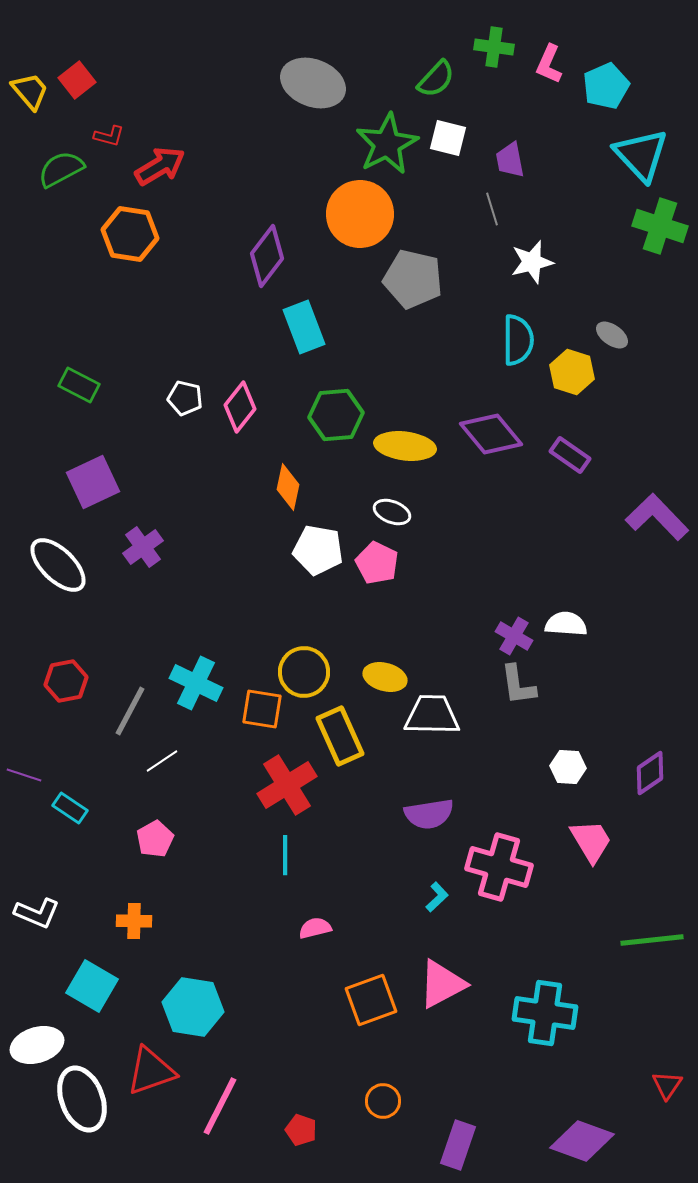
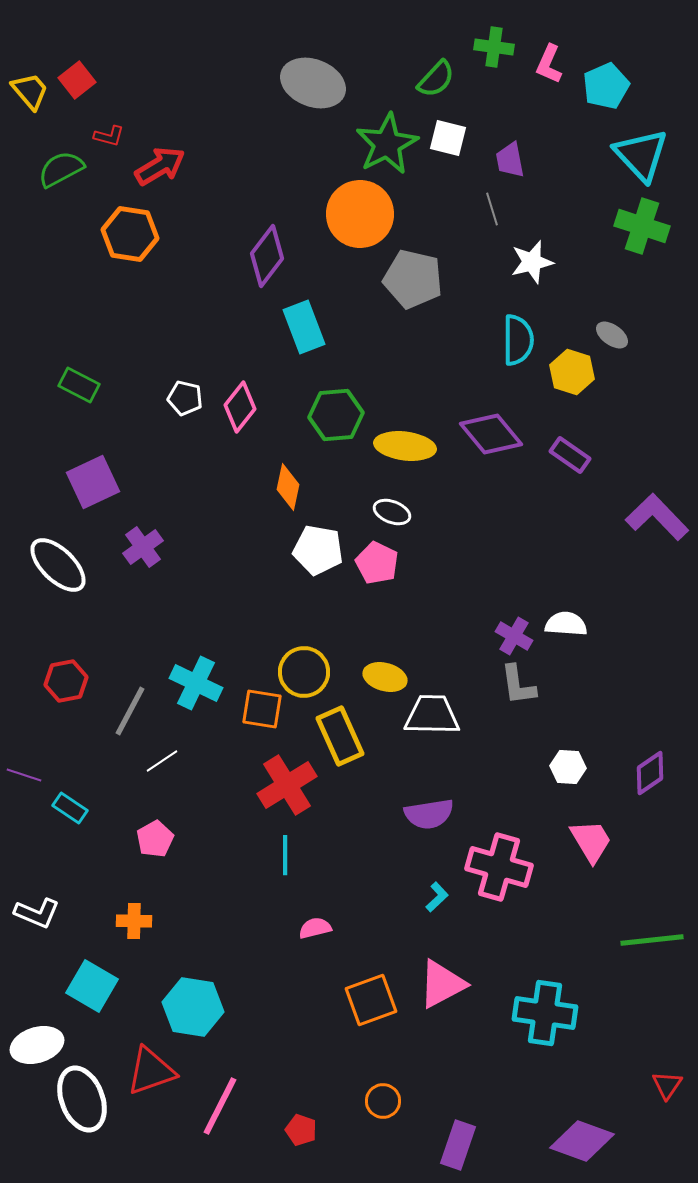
green cross at (660, 226): moved 18 px left
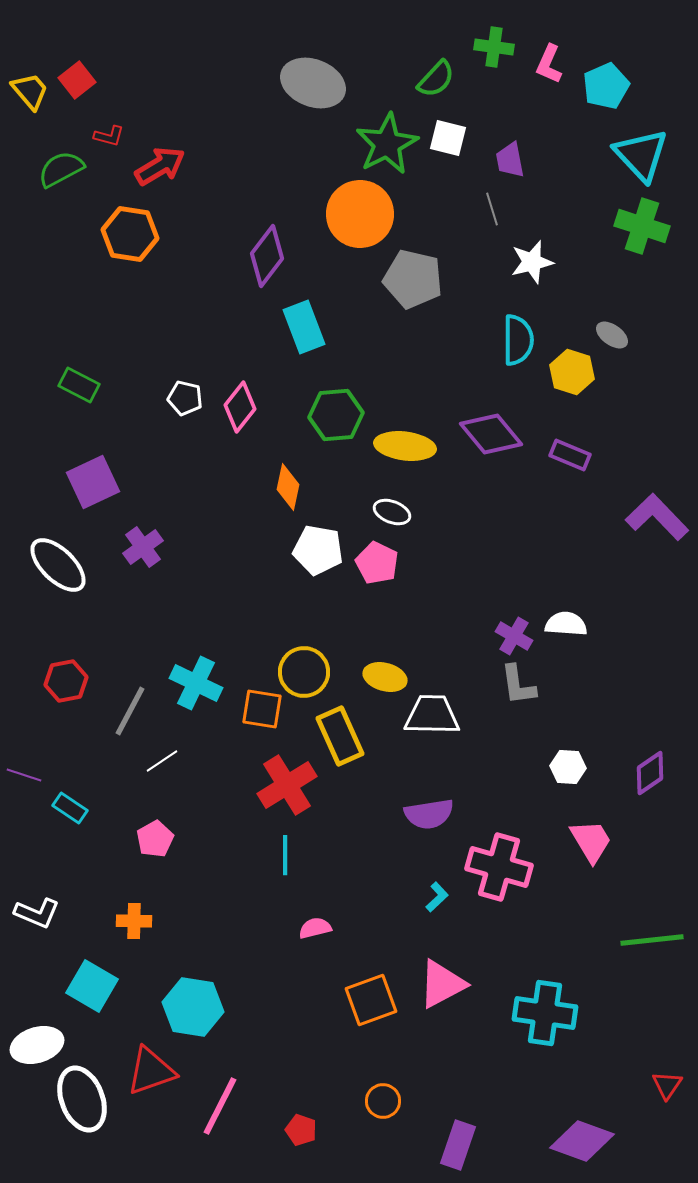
purple rectangle at (570, 455): rotated 12 degrees counterclockwise
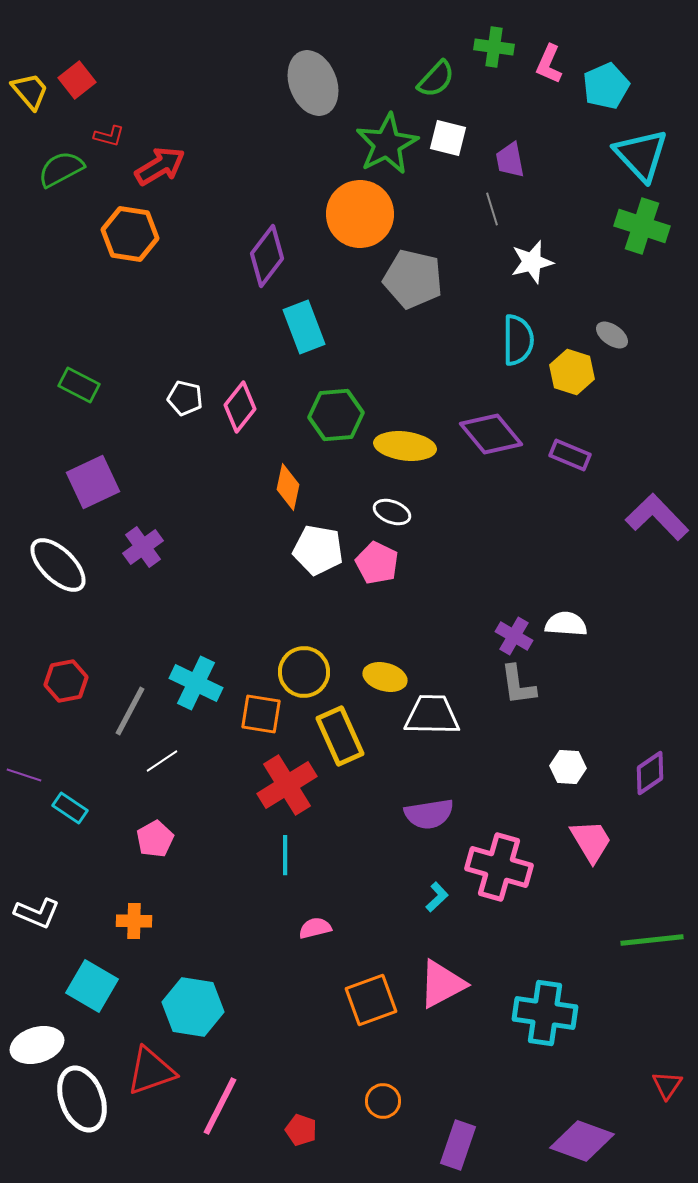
gray ellipse at (313, 83): rotated 48 degrees clockwise
orange square at (262, 709): moved 1 px left, 5 px down
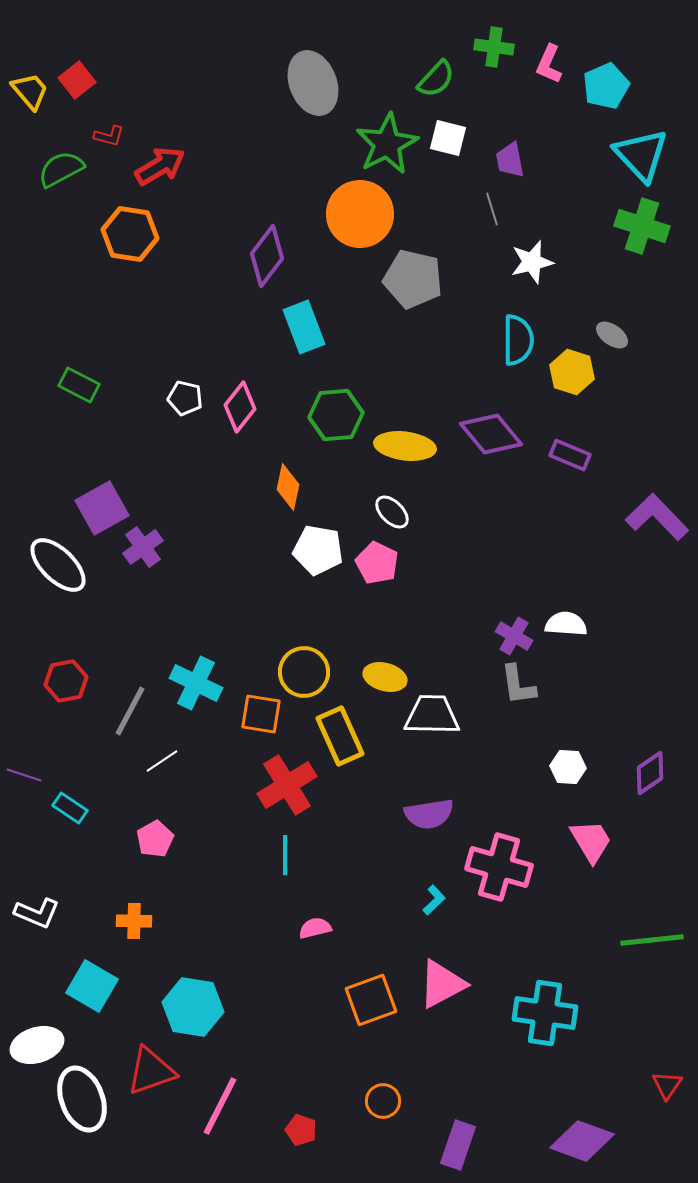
purple square at (93, 482): moved 9 px right, 26 px down; rotated 4 degrees counterclockwise
white ellipse at (392, 512): rotated 24 degrees clockwise
cyan L-shape at (437, 897): moved 3 px left, 3 px down
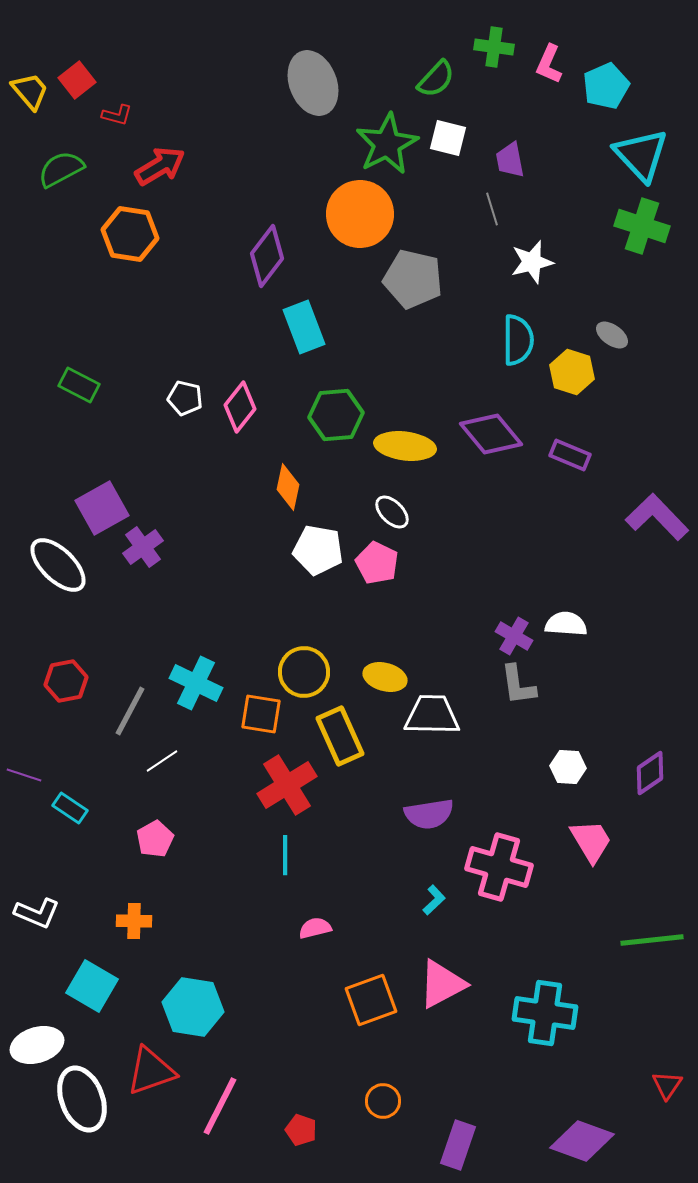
red L-shape at (109, 136): moved 8 px right, 21 px up
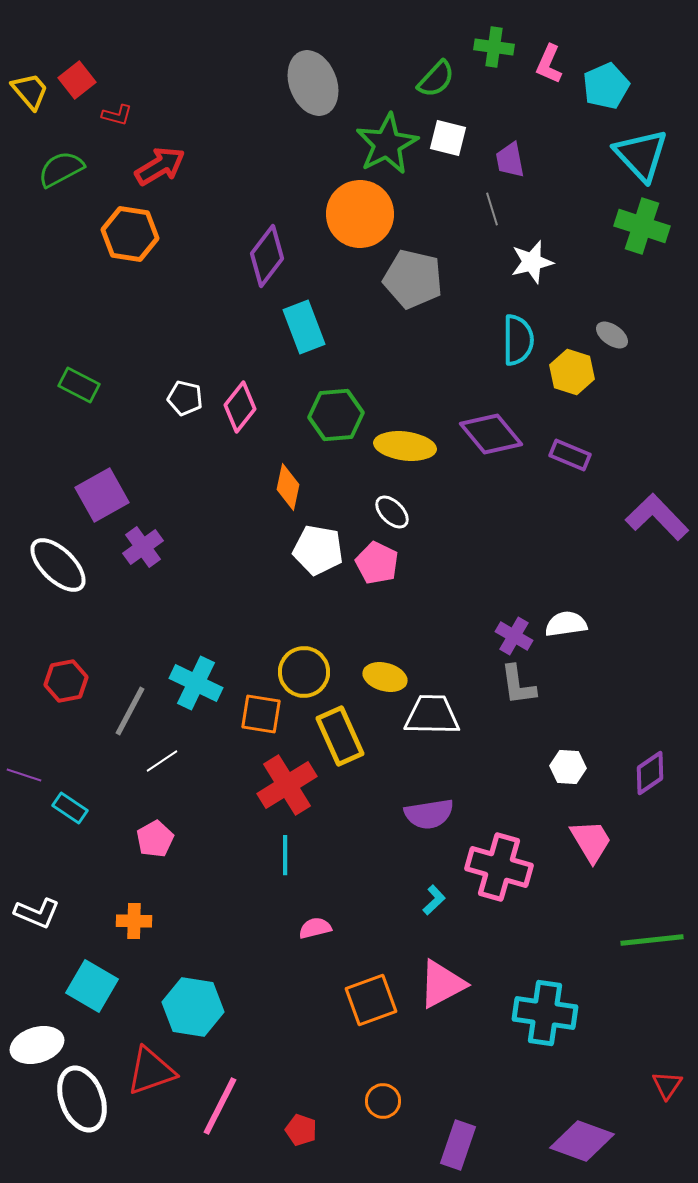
purple square at (102, 508): moved 13 px up
white semicircle at (566, 624): rotated 12 degrees counterclockwise
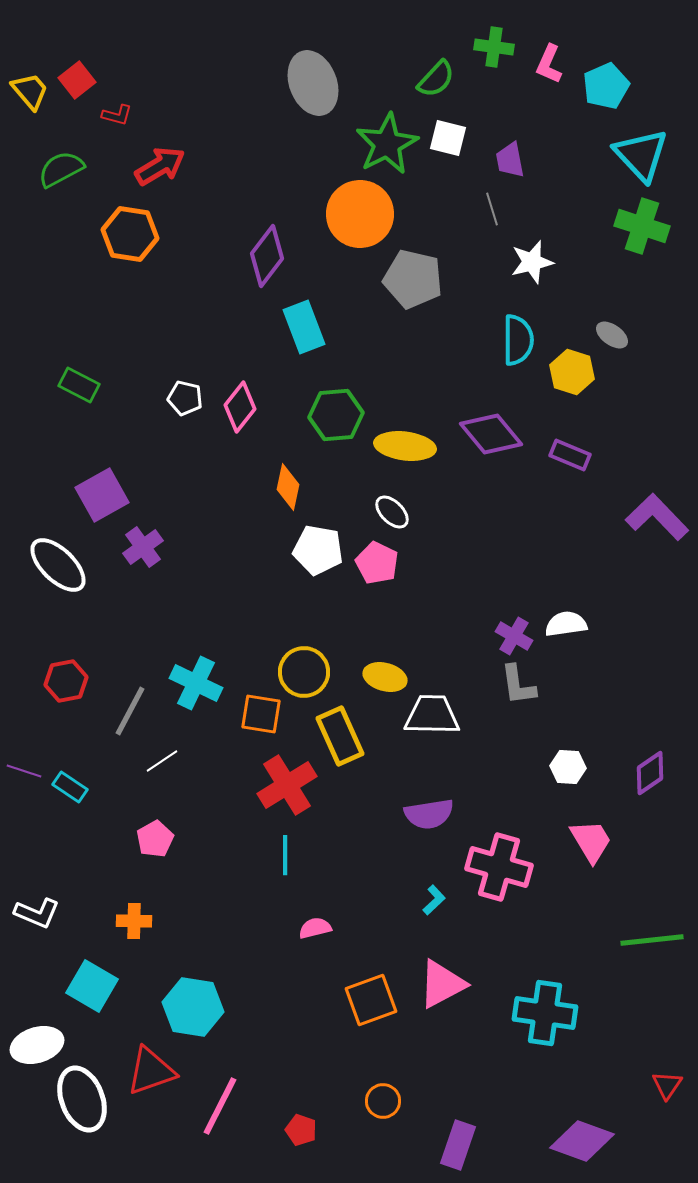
purple line at (24, 775): moved 4 px up
cyan rectangle at (70, 808): moved 21 px up
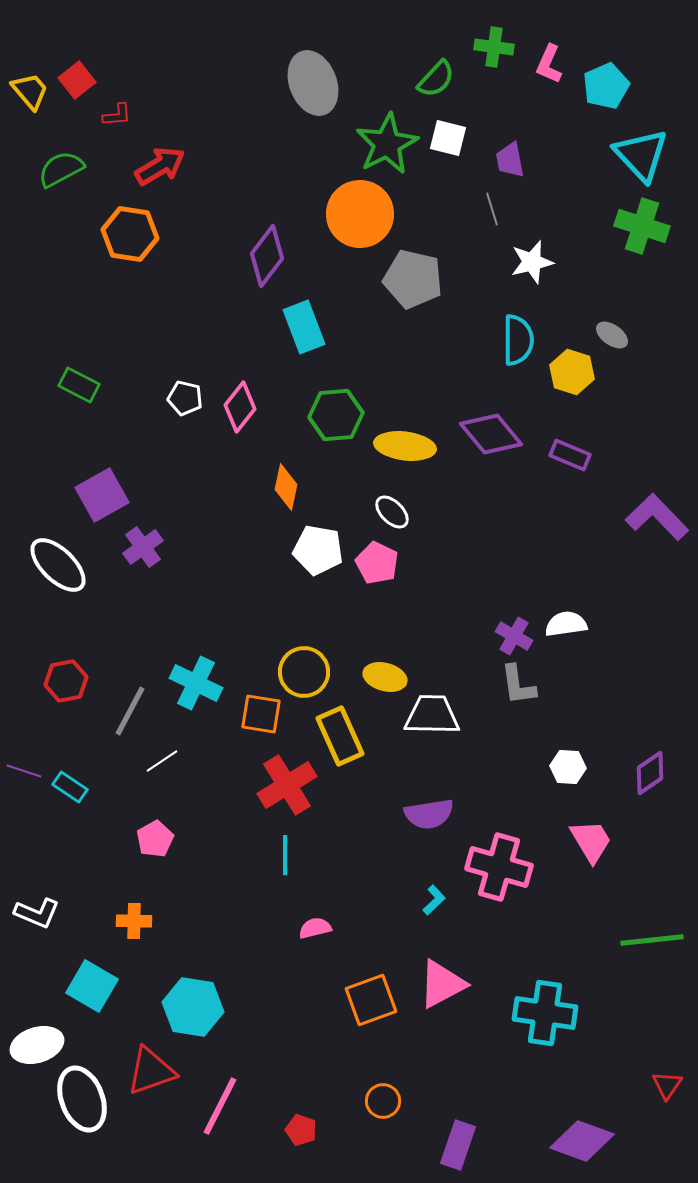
red L-shape at (117, 115): rotated 20 degrees counterclockwise
orange diamond at (288, 487): moved 2 px left
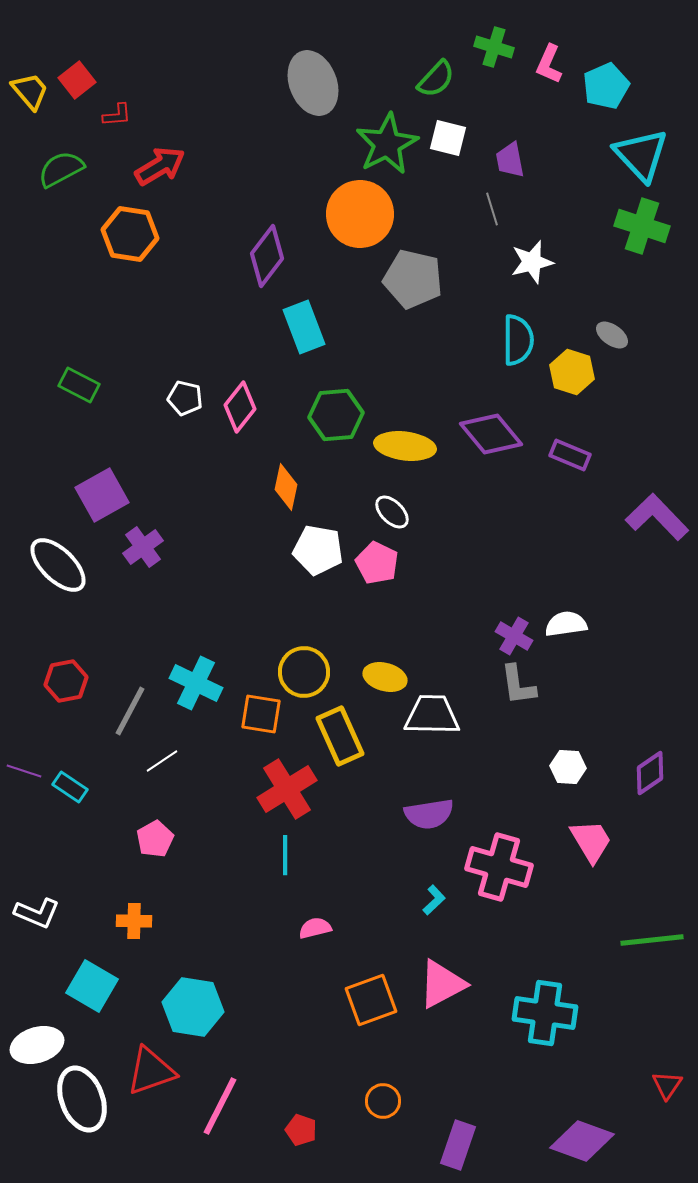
green cross at (494, 47): rotated 9 degrees clockwise
red cross at (287, 785): moved 4 px down
